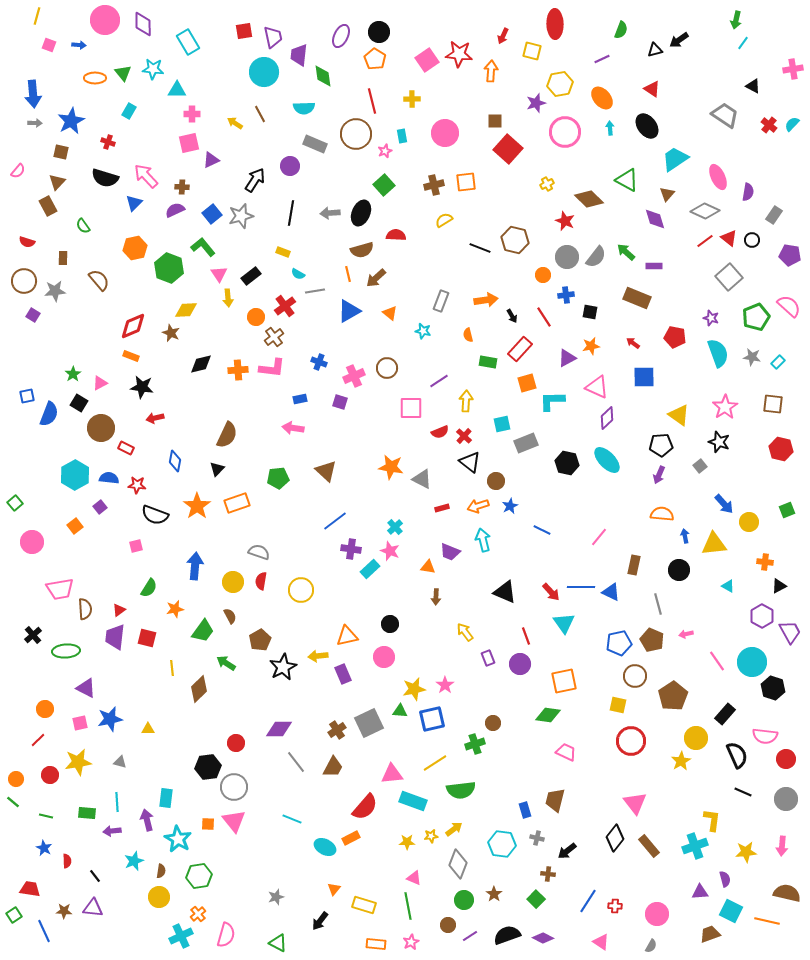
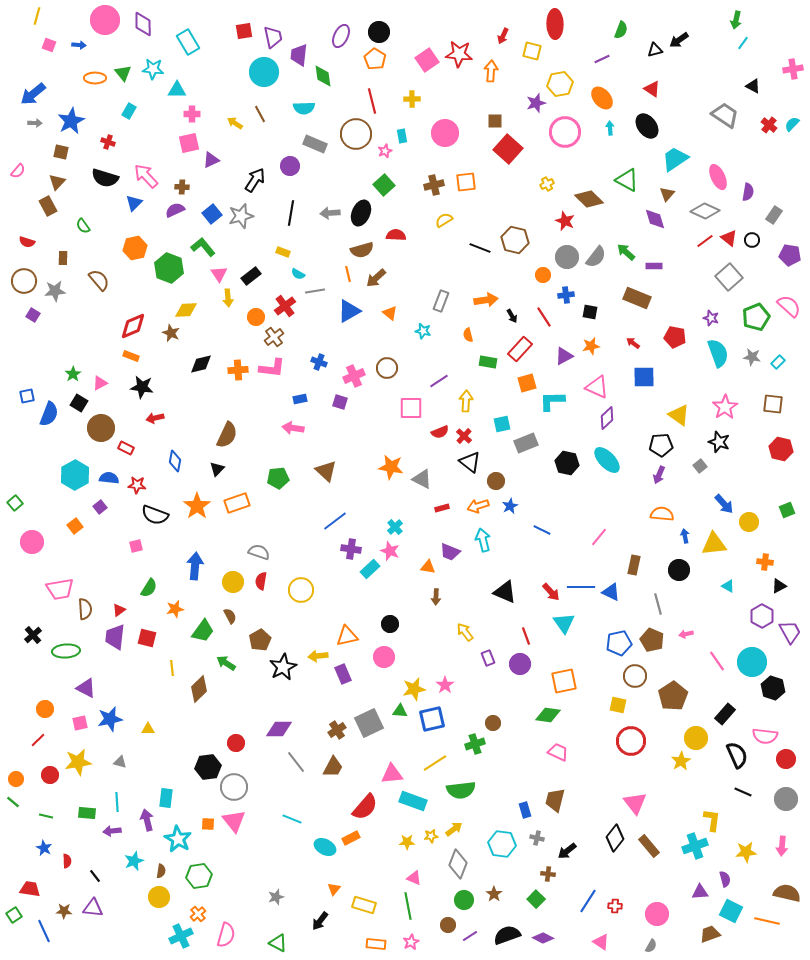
blue arrow at (33, 94): rotated 56 degrees clockwise
purple triangle at (567, 358): moved 3 px left, 2 px up
pink trapezoid at (566, 752): moved 8 px left
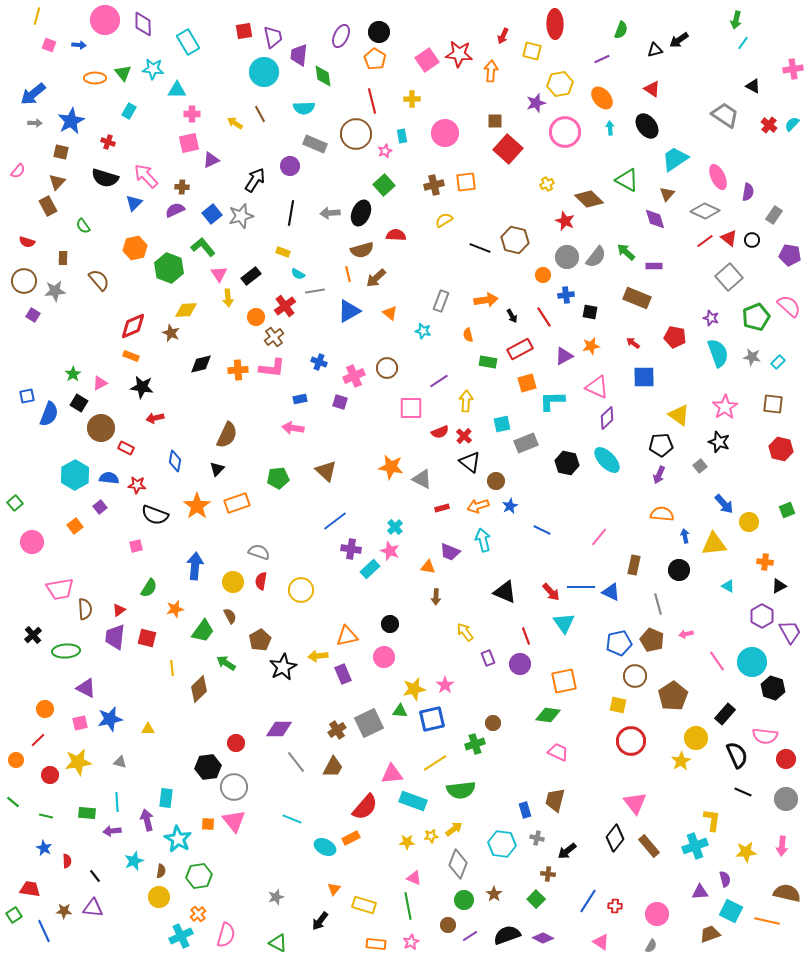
red rectangle at (520, 349): rotated 20 degrees clockwise
orange circle at (16, 779): moved 19 px up
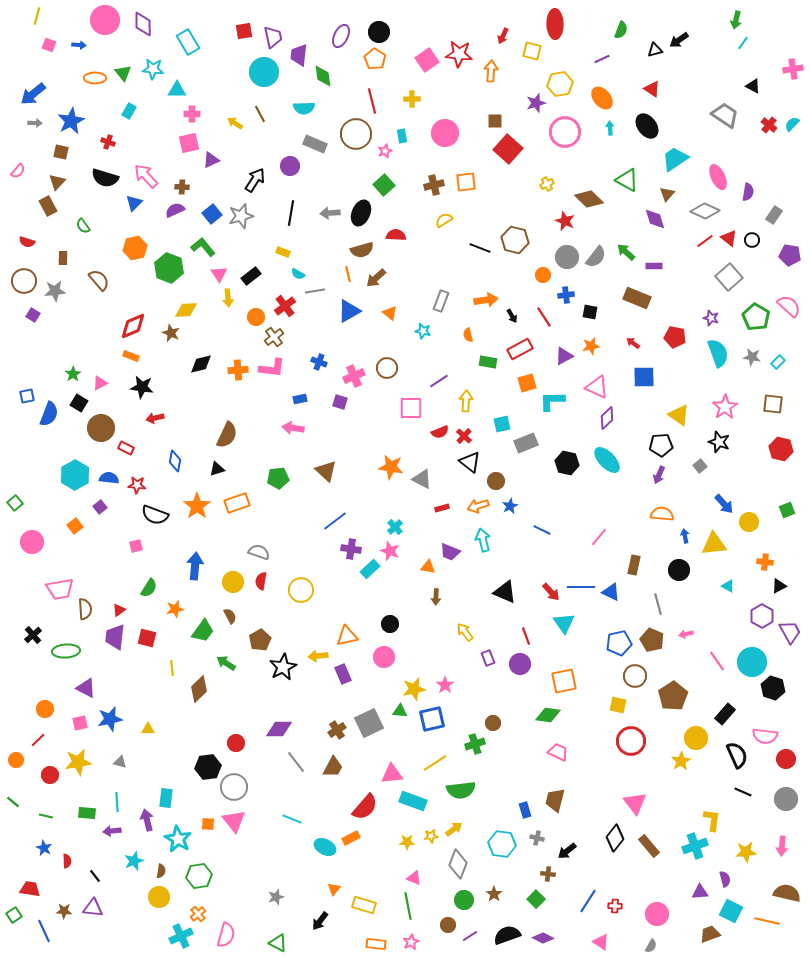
green pentagon at (756, 317): rotated 20 degrees counterclockwise
black triangle at (217, 469): rotated 28 degrees clockwise
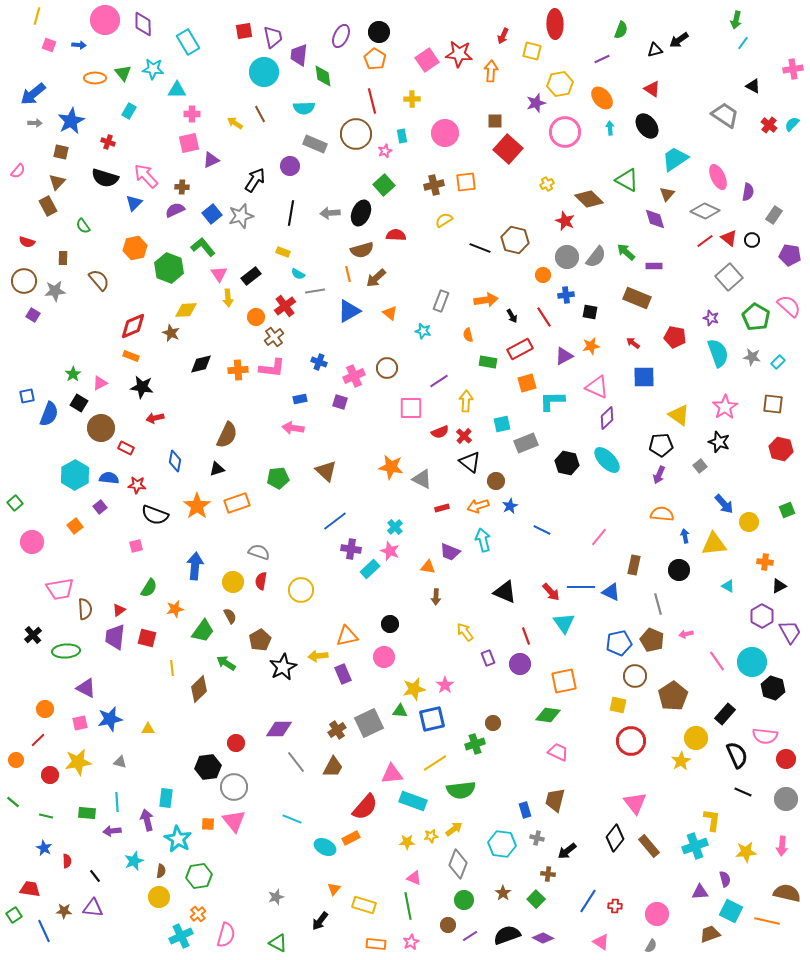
brown star at (494, 894): moved 9 px right, 1 px up
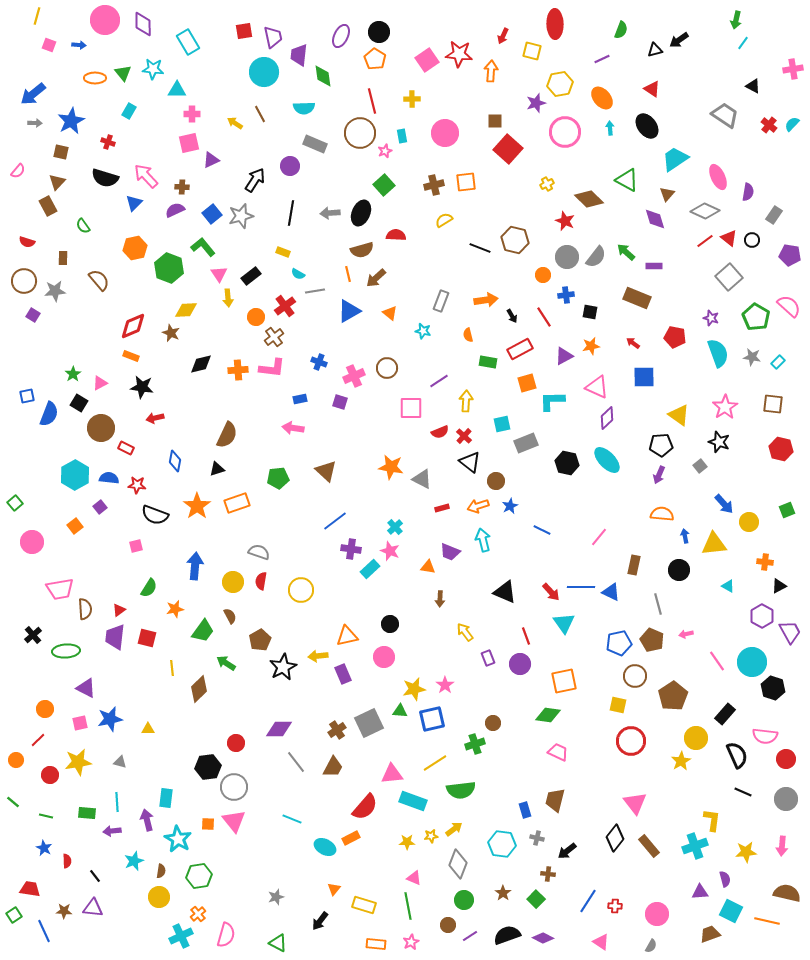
brown circle at (356, 134): moved 4 px right, 1 px up
brown arrow at (436, 597): moved 4 px right, 2 px down
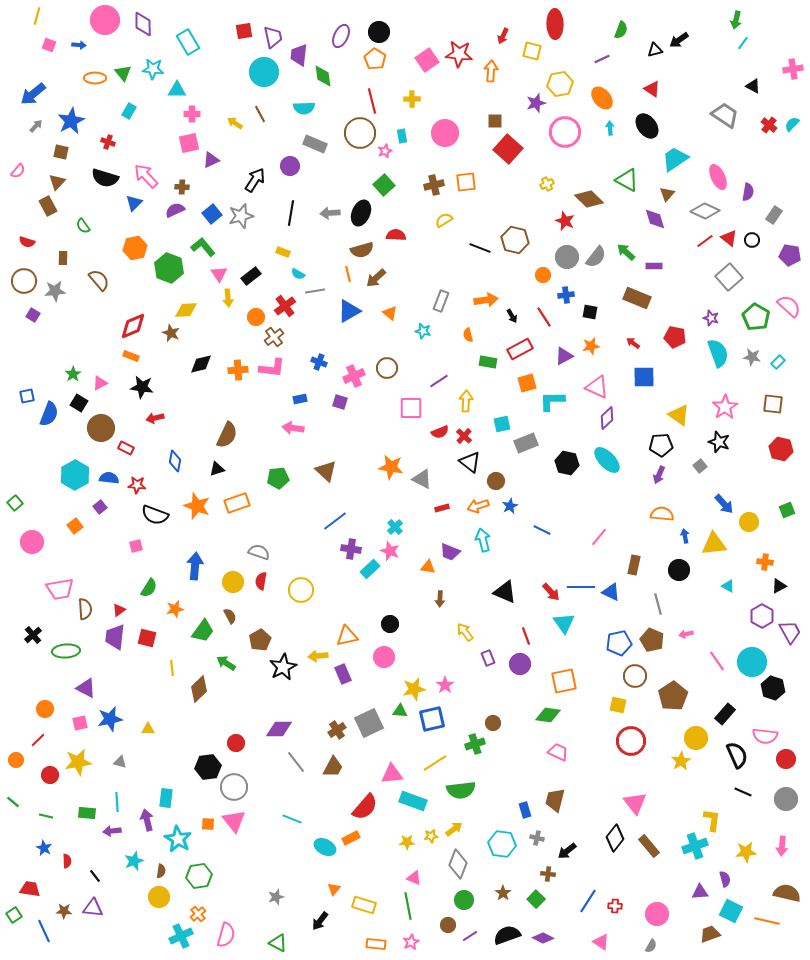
gray arrow at (35, 123): moved 1 px right, 3 px down; rotated 48 degrees counterclockwise
orange star at (197, 506): rotated 16 degrees counterclockwise
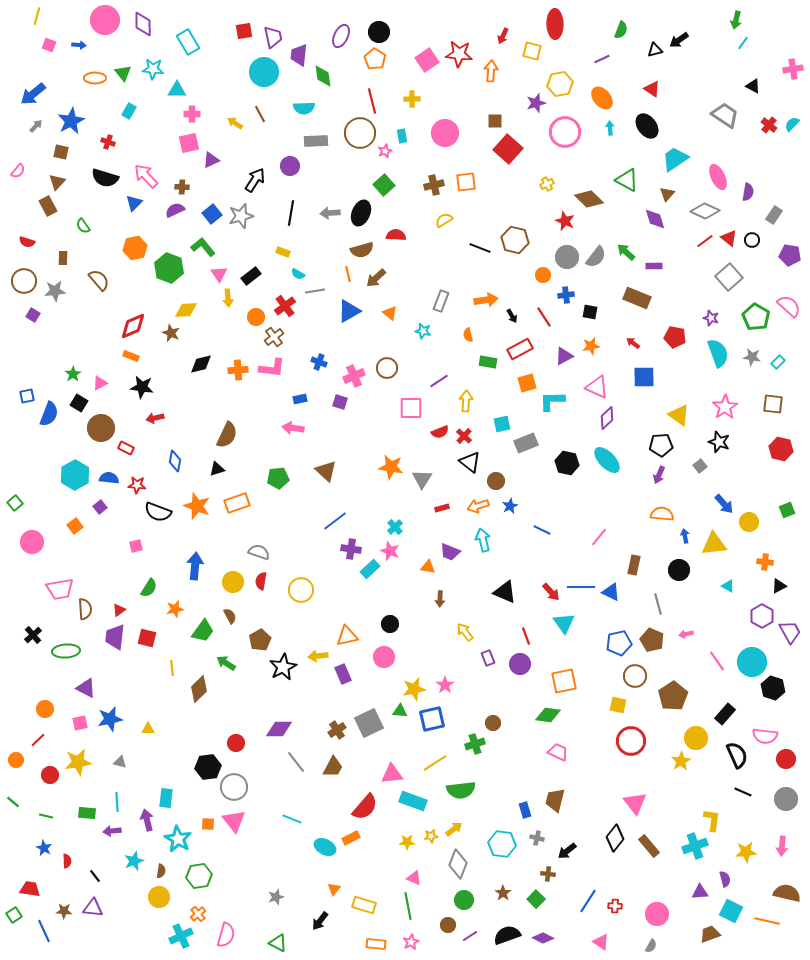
gray rectangle at (315, 144): moved 1 px right, 3 px up; rotated 25 degrees counterclockwise
gray triangle at (422, 479): rotated 35 degrees clockwise
black semicircle at (155, 515): moved 3 px right, 3 px up
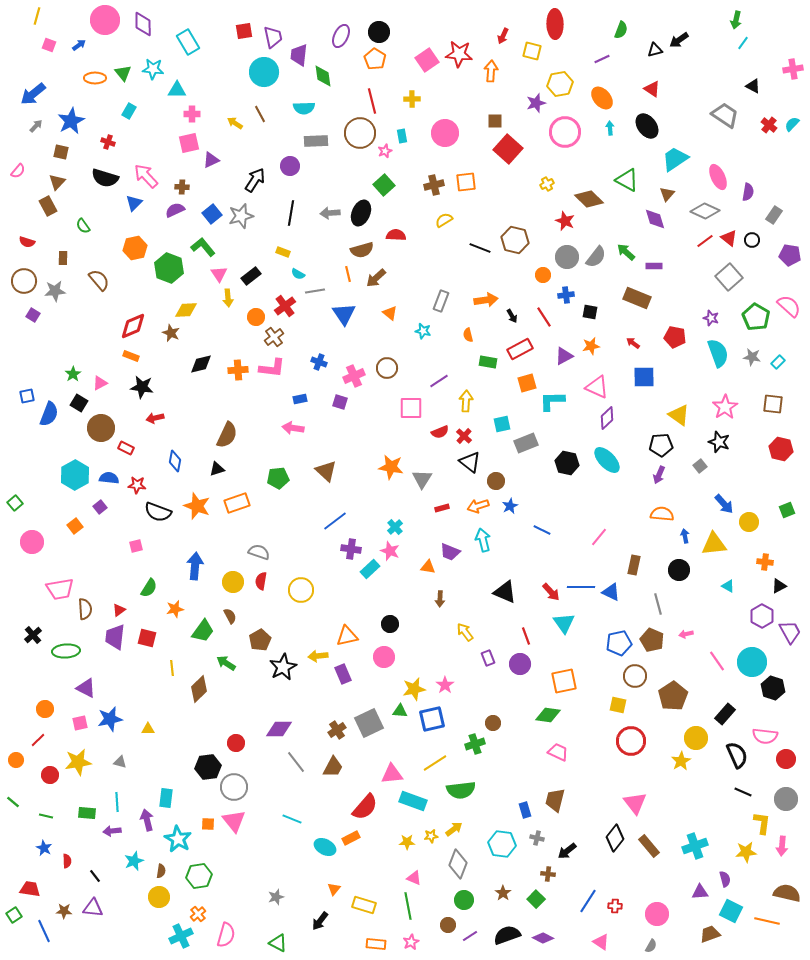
blue arrow at (79, 45): rotated 40 degrees counterclockwise
blue triangle at (349, 311): moved 5 px left, 3 px down; rotated 35 degrees counterclockwise
yellow L-shape at (712, 820): moved 50 px right, 3 px down
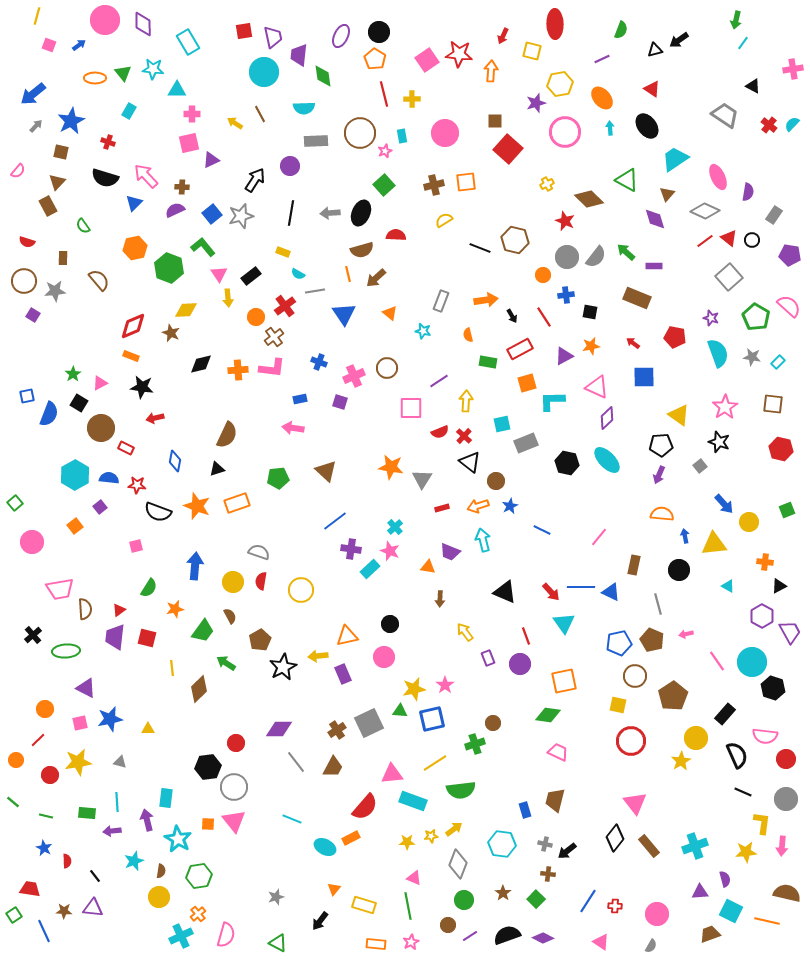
red line at (372, 101): moved 12 px right, 7 px up
gray cross at (537, 838): moved 8 px right, 6 px down
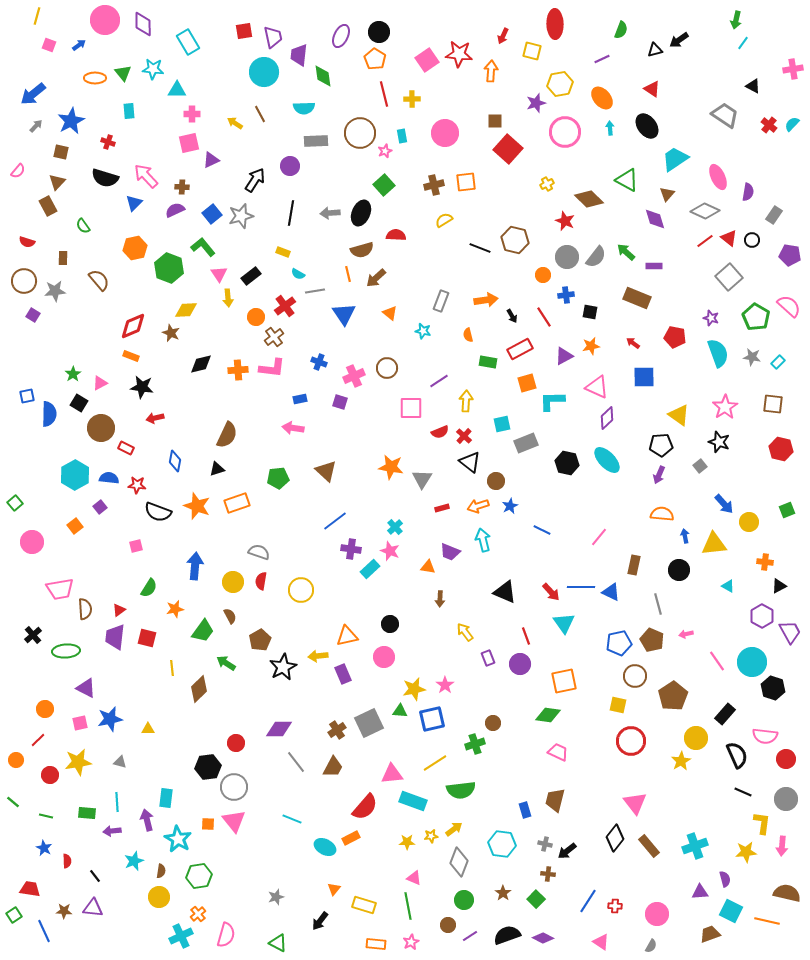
cyan rectangle at (129, 111): rotated 35 degrees counterclockwise
blue semicircle at (49, 414): rotated 20 degrees counterclockwise
gray diamond at (458, 864): moved 1 px right, 2 px up
